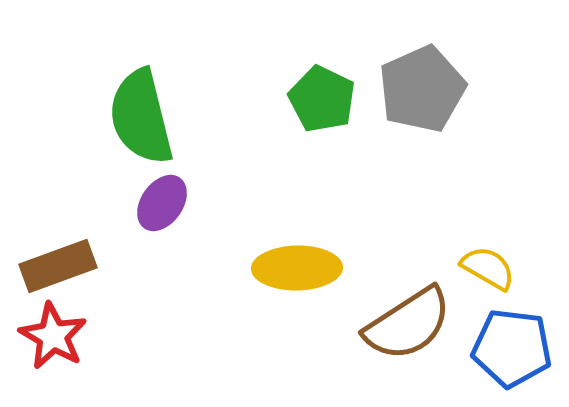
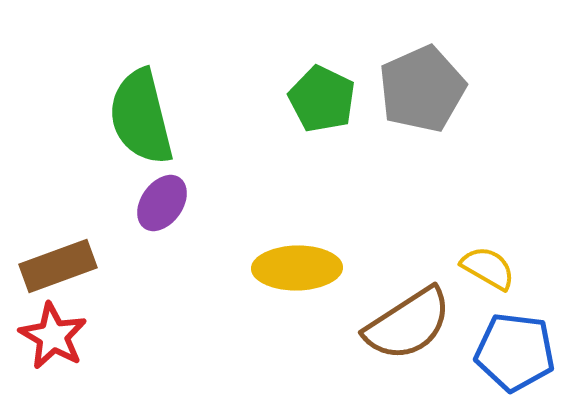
blue pentagon: moved 3 px right, 4 px down
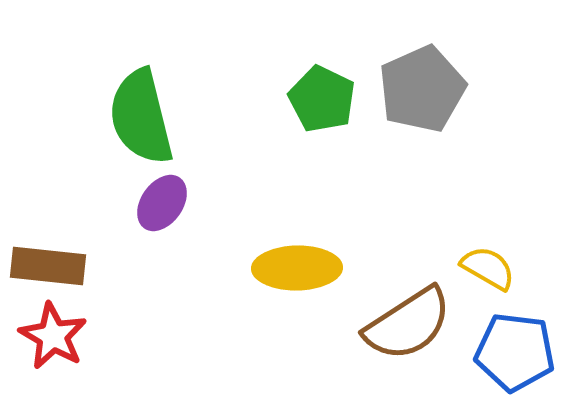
brown rectangle: moved 10 px left; rotated 26 degrees clockwise
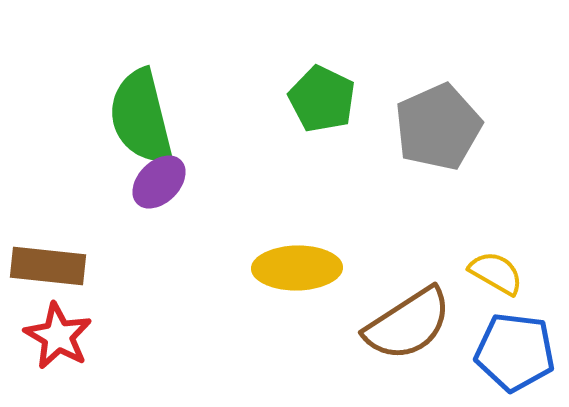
gray pentagon: moved 16 px right, 38 px down
purple ellipse: moved 3 px left, 21 px up; rotated 10 degrees clockwise
yellow semicircle: moved 8 px right, 5 px down
red star: moved 5 px right
